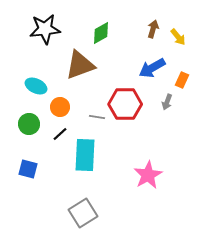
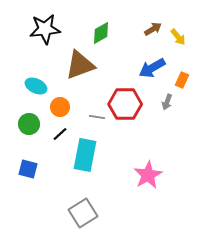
brown arrow: rotated 42 degrees clockwise
cyan rectangle: rotated 8 degrees clockwise
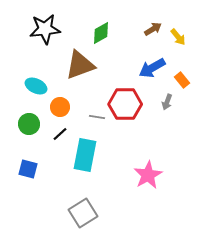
orange rectangle: rotated 63 degrees counterclockwise
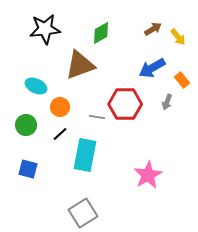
green circle: moved 3 px left, 1 px down
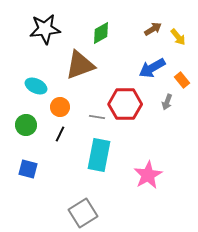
black line: rotated 21 degrees counterclockwise
cyan rectangle: moved 14 px right
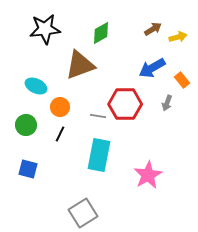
yellow arrow: rotated 66 degrees counterclockwise
gray arrow: moved 1 px down
gray line: moved 1 px right, 1 px up
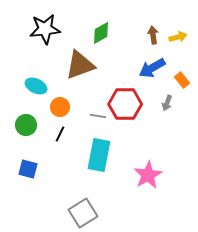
brown arrow: moved 6 px down; rotated 66 degrees counterclockwise
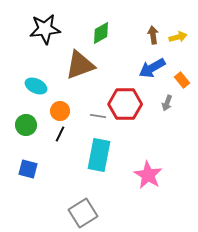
orange circle: moved 4 px down
pink star: rotated 12 degrees counterclockwise
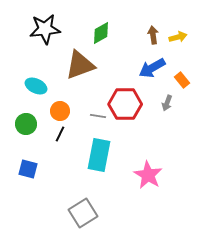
green circle: moved 1 px up
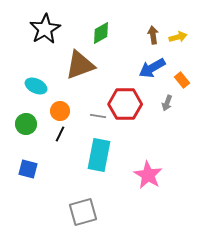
black star: rotated 24 degrees counterclockwise
gray square: moved 1 px up; rotated 16 degrees clockwise
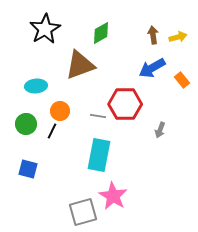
cyan ellipse: rotated 30 degrees counterclockwise
gray arrow: moved 7 px left, 27 px down
black line: moved 8 px left, 3 px up
pink star: moved 35 px left, 21 px down
